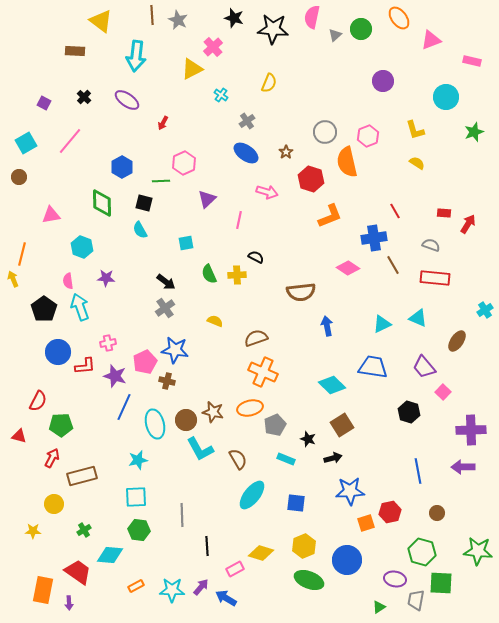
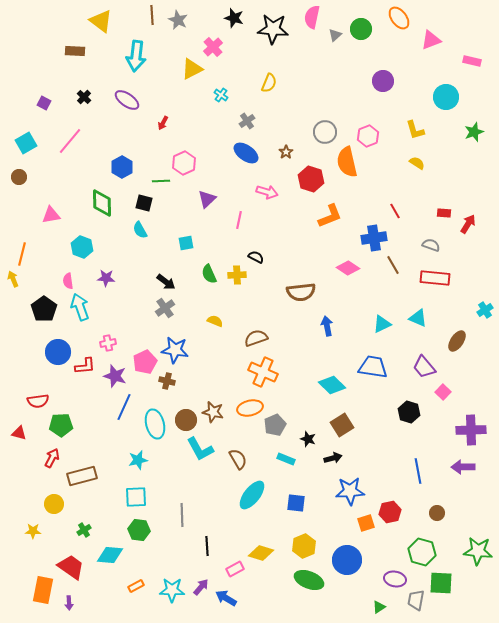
red semicircle at (38, 401): rotated 55 degrees clockwise
red triangle at (19, 436): moved 3 px up
red trapezoid at (78, 572): moved 7 px left, 5 px up
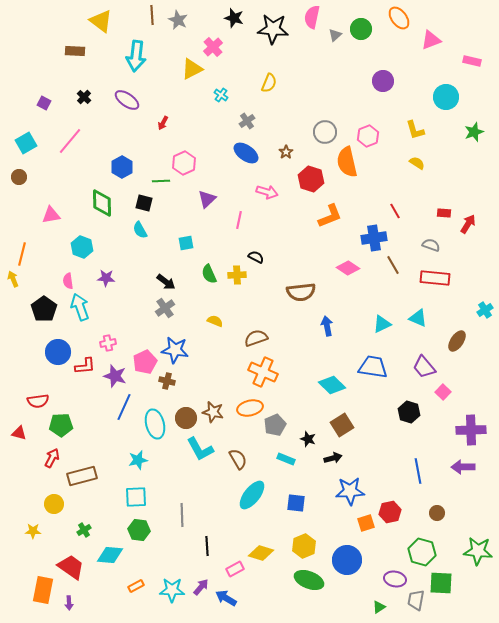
brown circle at (186, 420): moved 2 px up
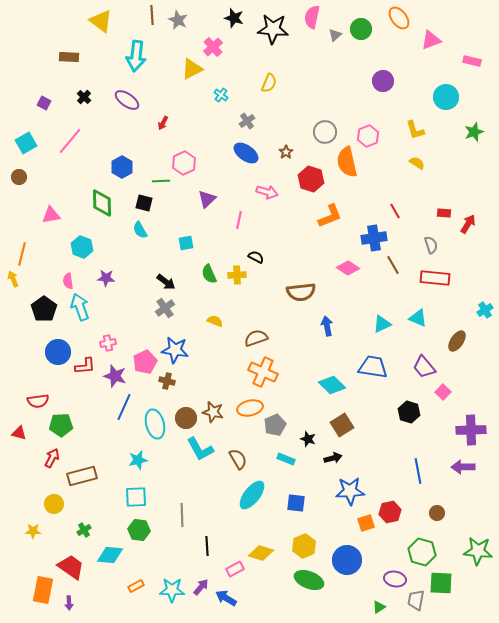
brown rectangle at (75, 51): moved 6 px left, 6 px down
gray semicircle at (431, 245): rotated 54 degrees clockwise
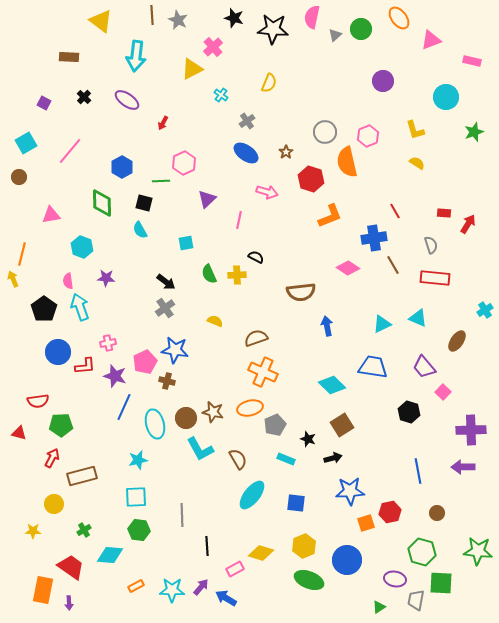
pink line at (70, 141): moved 10 px down
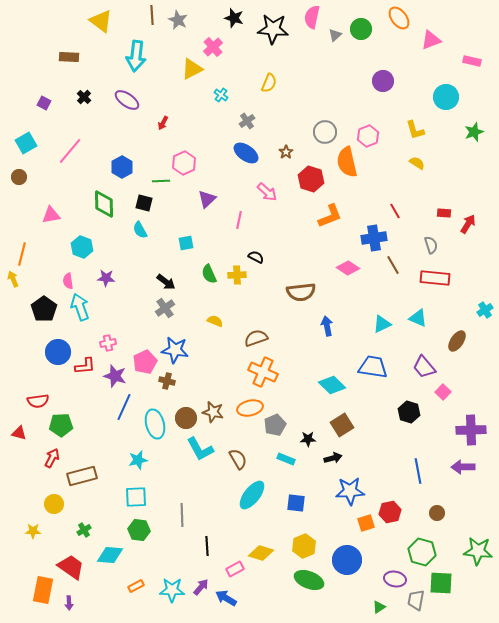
pink arrow at (267, 192): rotated 25 degrees clockwise
green diamond at (102, 203): moved 2 px right, 1 px down
black star at (308, 439): rotated 21 degrees counterclockwise
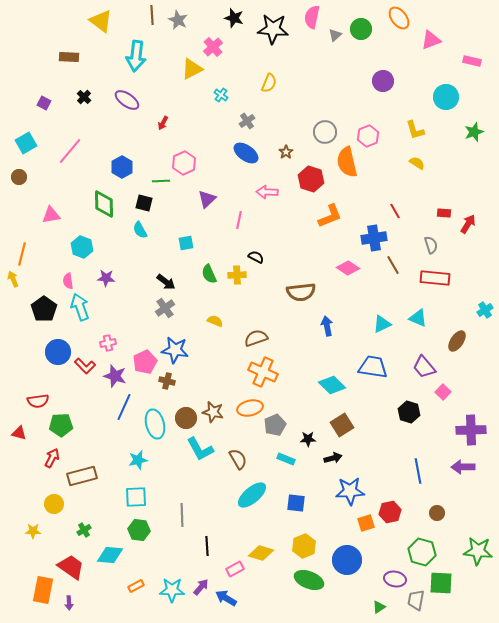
pink arrow at (267, 192): rotated 140 degrees clockwise
red L-shape at (85, 366): rotated 50 degrees clockwise
cyan ellipse at (252, 495): rotated 12 degrees clockwise
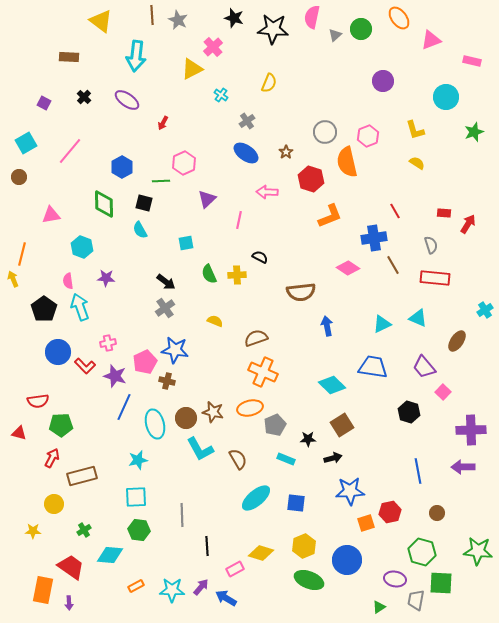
black semicircle at (256, 257): moved 4 px right
cyan ellipse at (252, 495): moved 4 px right, 3 px down
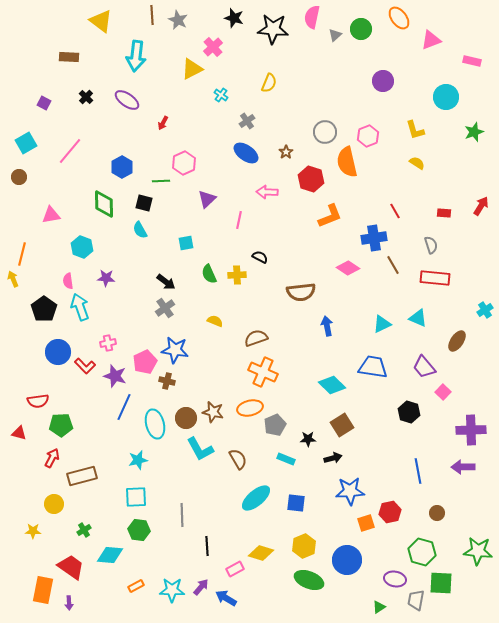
black cross at (84, 97): moved 2 px right
red arrow at (468, 224): moved 13 px right, 18 px up
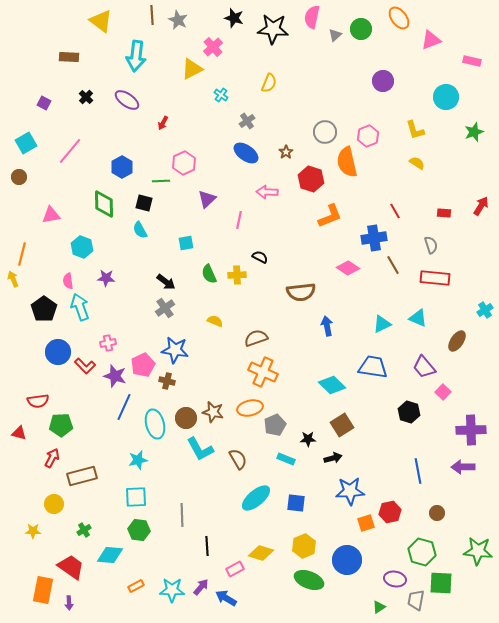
pink pentagon at (145, 362): moved 2 px left, 3 px down
